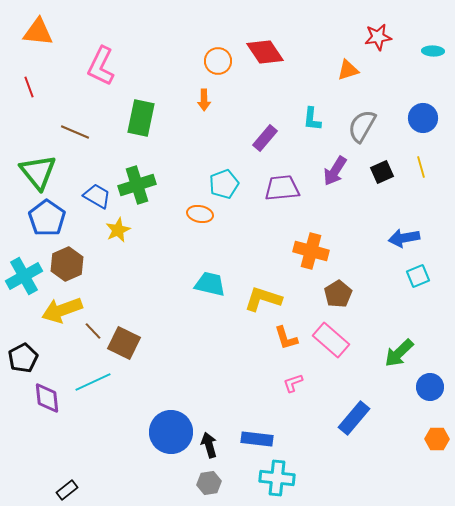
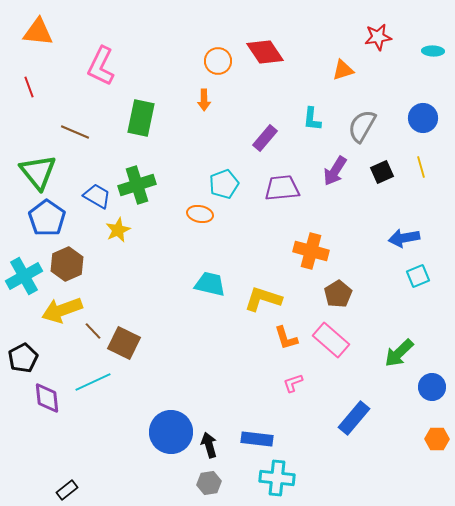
orange triangle at (348, 70): moved 5 px left
blue circle at (430, 387): moved 2 px right
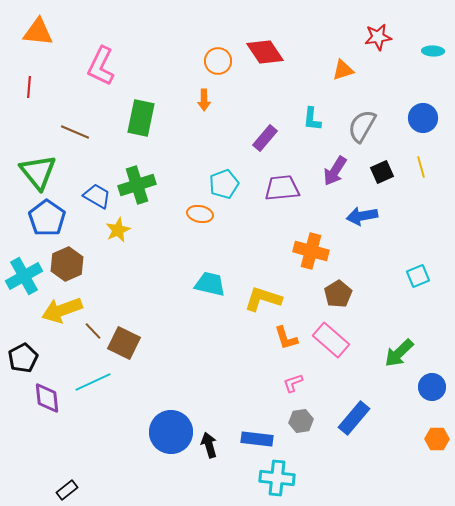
red line at (29, 87): rotated 25 degrees clockwise
blue arrow at (404, 238): moved 42 px left, 22 px up
gray hexagon at (209, 483): moved 92 px right, 62 px up
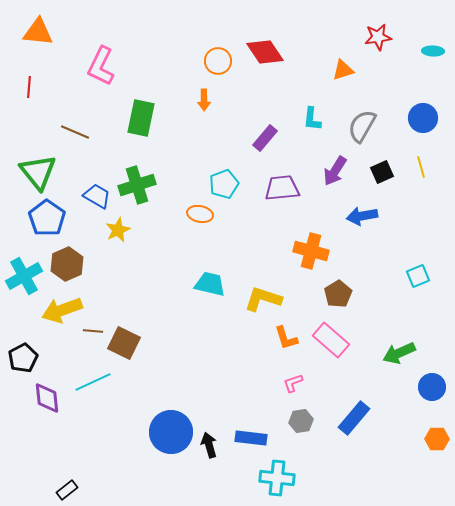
brown line at (93, 331): rotated 42 degrees counterclockwise
green arrow at (399, 353): rotated 20 degrees clockwise
blue rectangle at (257, 439): moved 6 px left, 1 px up
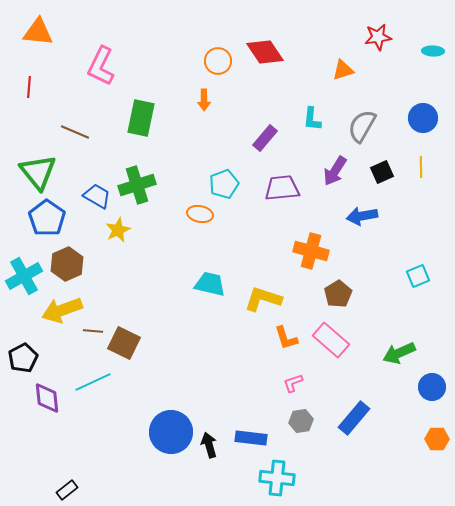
yellow line at (421, 167): rotated 15 degrees clockwise
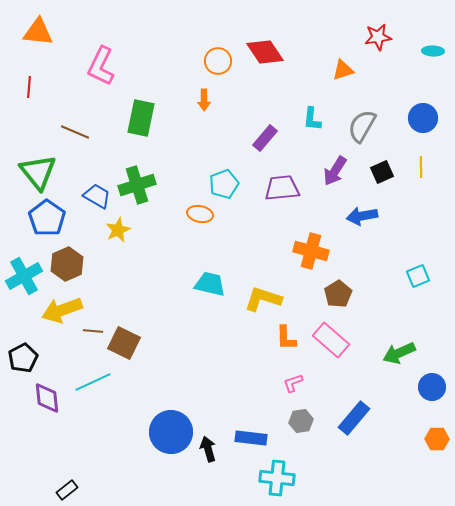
orange L-shape at (286, 338): rotated 16 degrees clockwise
black arrow at (209, 445): moved 1 px left, 4 px down
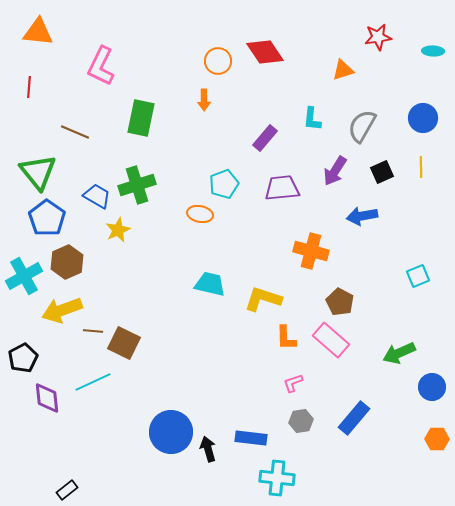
brown hexagon at (67, 264): moved 2 px up
brown pentagon at (338, 294): moved 2 px right, 8 px down; rotated 12 degrees counterclockwise
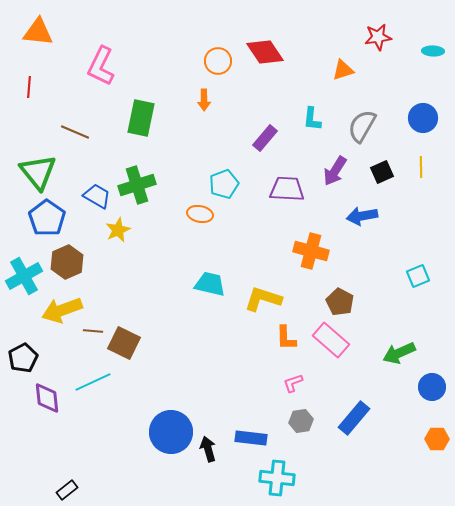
purple trapezoid at (282, 188): moved 5 px right, 1 px down; rotated 9 degrees clockwise
